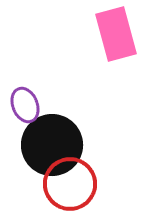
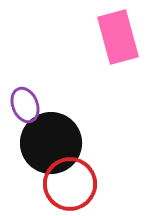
pink rectangle: moved 2 px right, 3 px down
black circle: moved 1 px left, 2 px up
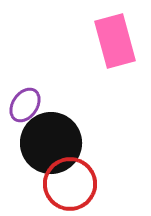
pink rectangle: moved 3 px left, 4 px down
purple ellipse: rotated 56 degrees clockwise
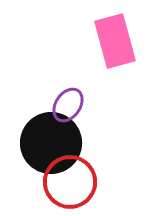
purple ellipse: moved 43 px right
red circle: moved 2 px up
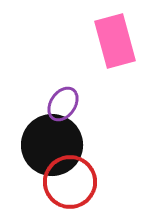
purple ellipse: moved 5 px left, 1 px up
black circle: moved 1 px right, 2 px down
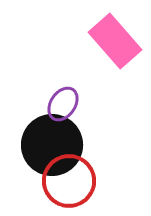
pink rectangle: rotated 26 degrees counterclockwise
red circle: moved 1 px left, 1 px up
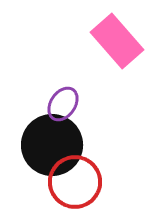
pink rectangle: moved 2 px right
red circle: moved 6 px right, 1 px down
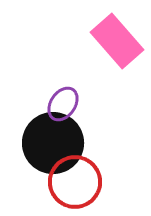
black circle: moved 1 px right, 2 px up
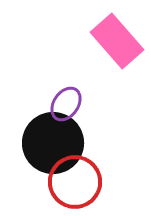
purple ellipse: moved 3 px right
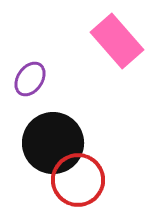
purple ellipse: moved 36 px left, 25 px up
red circle: moved 3 px right, 2 px up
